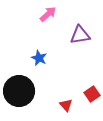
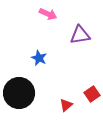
pink arrow: rotated 66 degrees clockwise
black circle: moved 2 px down
red triangle: rotated 32 degrees clockwise
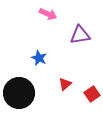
red triangle: moved 1 px left, 21 px up
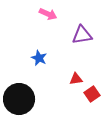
purple triangle: moved 2 px right
red triangle: moved 11 px right, 5 px up; rotated 32 degrees clockwise
black circle: moved 6 px down
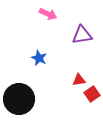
red triangle: moved 3 px right, 1 px down
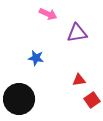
purple triangle: moved 5 px left, 2 px up
blue star: moved 3 px left; rotated 14 degrees counterclockwise
red square: moved 6 px down
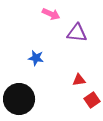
pink arrow: moved 3 px right
purple triangle: rotated 15 degrees clockwise
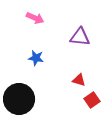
pink arrow: moved 16 px left, 4 px down
purple triangle: moved 3 px right, 4 px down
red triangle: rotated 24 degrees clockwise
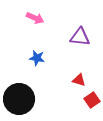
blue star: moved 1 px right
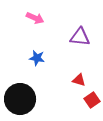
black circle: moved 1 px right
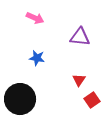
red triangle: rotated 48 degrees clockwise
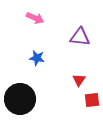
red square: rotated 28 degrees clockwise
